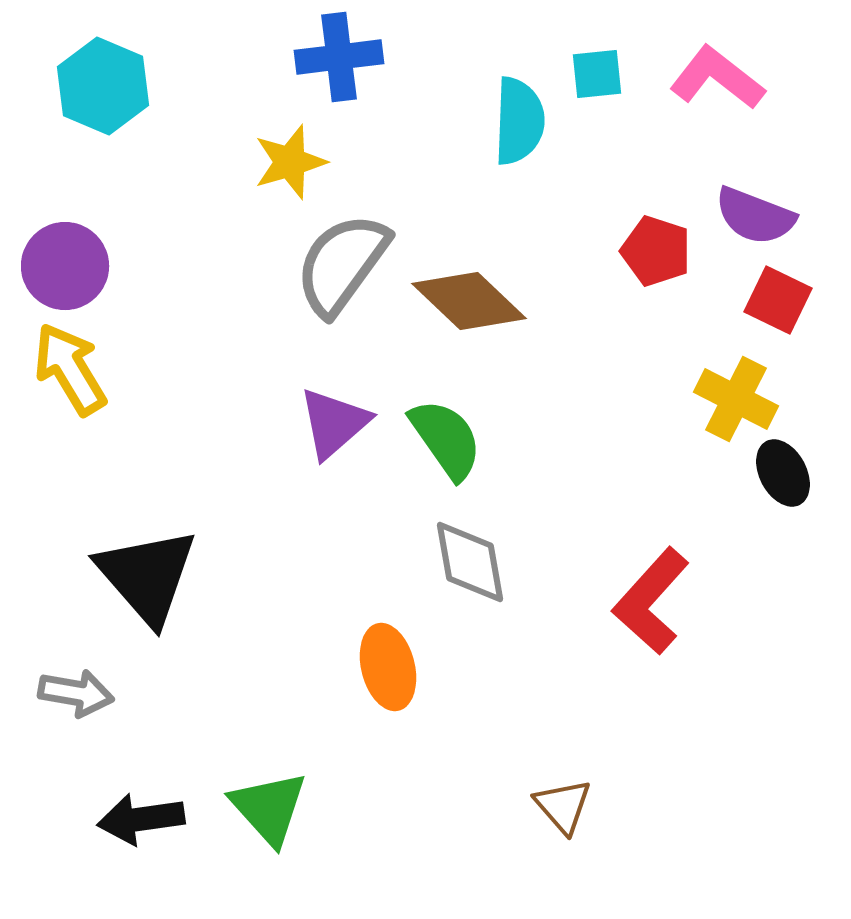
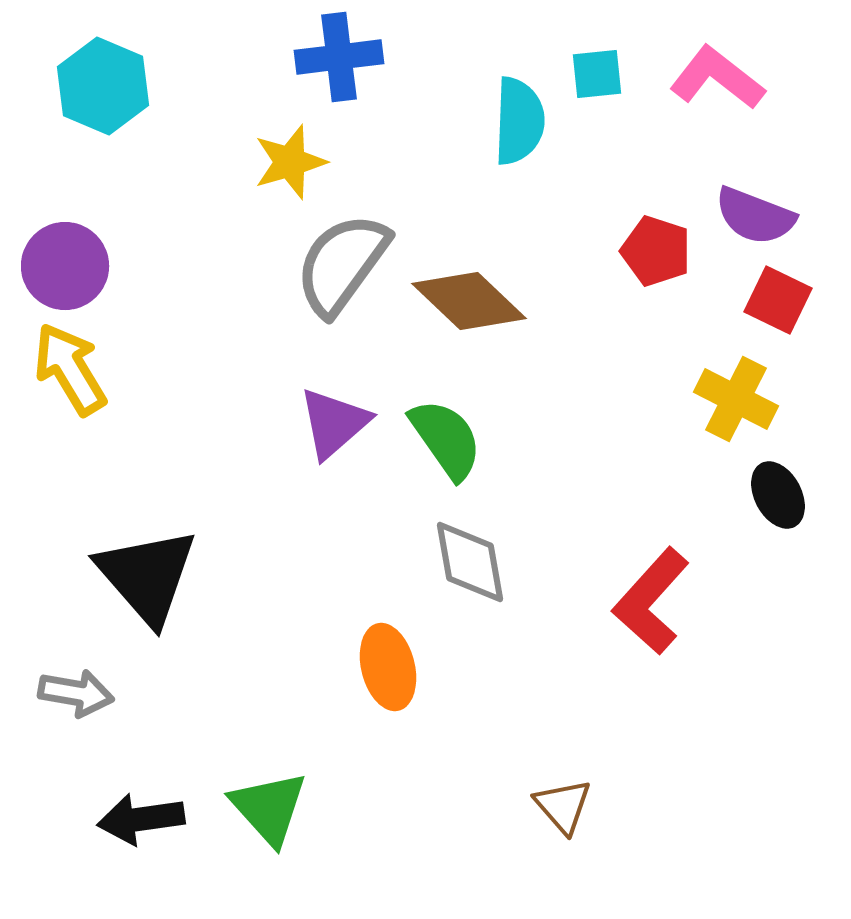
black ellipse: moved 5 px left, 22 px down
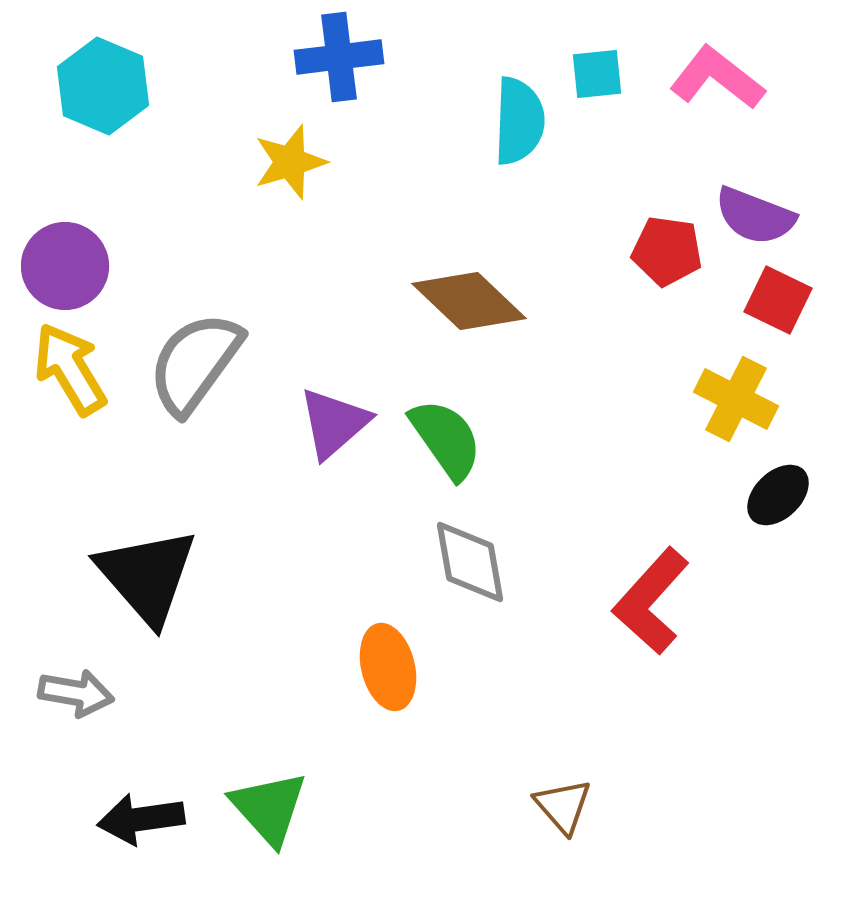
red pentagon: moved 11 px right; rotated 10 degrees counterclockwise
gray semicircle: moved 147 px left, 99 px down
black ellipse: rotated 74 degrees clockwise
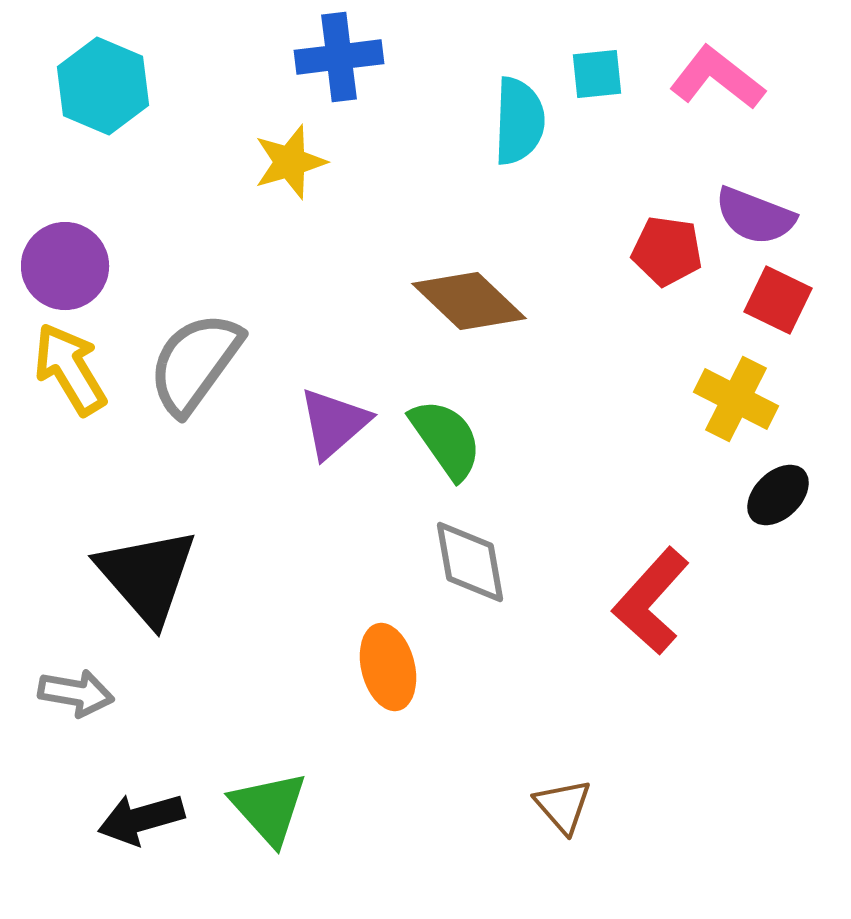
black arrow: rotated 8 degrees counterclockwise
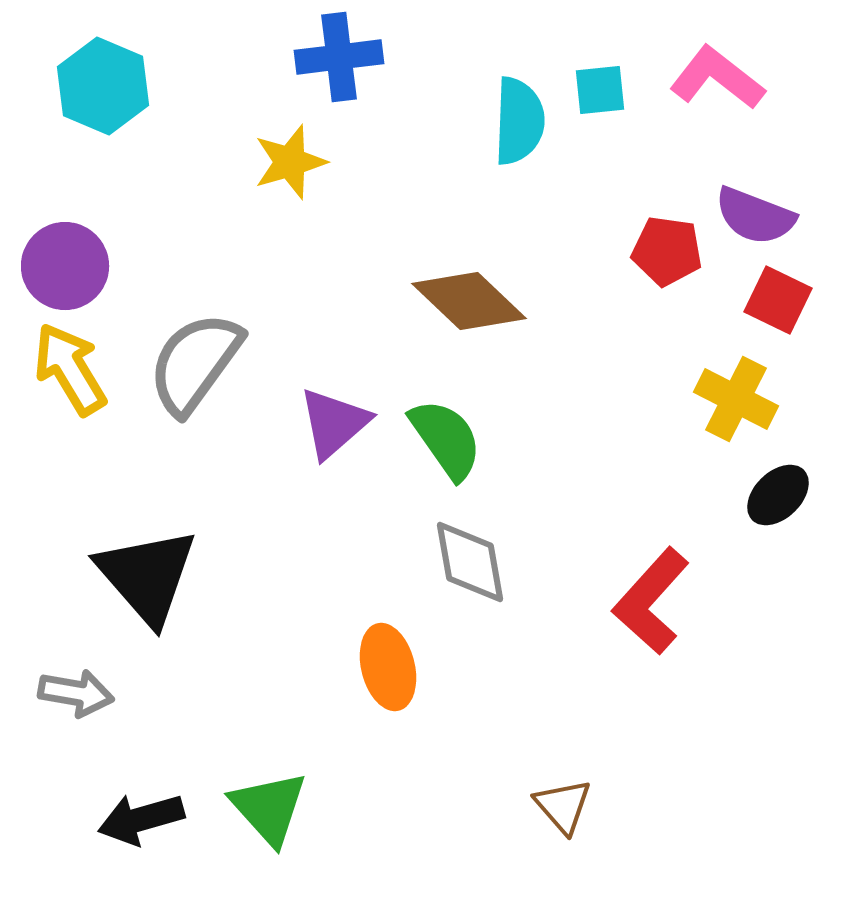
cyan square: moved 3 px right, 16 px down
